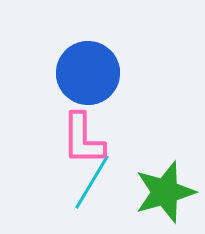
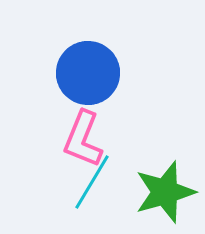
pink L-shape: rotated 22 degrees clockwise
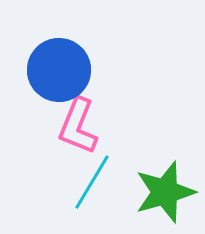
blue circle: moved 29 px left, 3 px up
pink L-shape: moved 5 px left, 13 px up
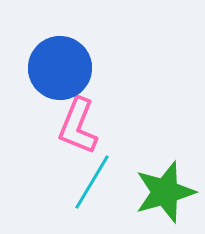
blue circle: moved 1 px right, 2 px up
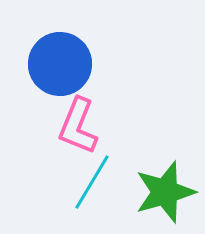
blue circle: moved 4 px up
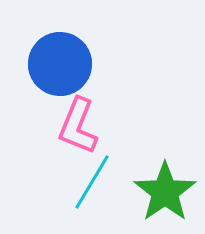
green star: rotated 18 degrees counterclockwise
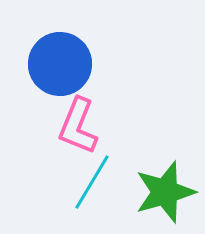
green star: rotated 18 degrees clockwise
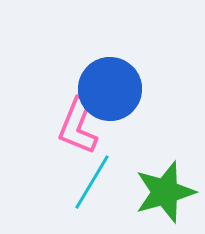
blue circle: moved 50 px right, 25 px down
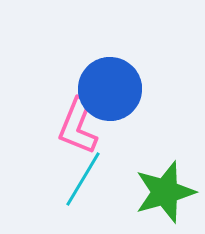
cyan line: moved 9 px left, 3 px up
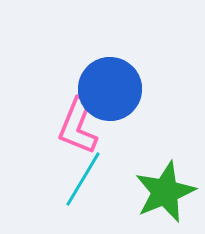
green star: rotated 6 degrees counterclockwise
